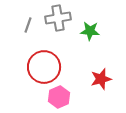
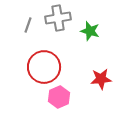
green star: rotated 12 degrees clockwise
red star: rotated 10 degrees clockwise
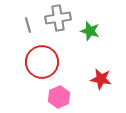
gray line: rotated 35 degrees counterclockwise
red circle: moved 2 px left, 5 px up
red star: rotated 15 degrees clockwise
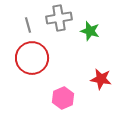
gray cross: moved 1 px right
red circle: moved 10 px left, 4 px up
pink hexagon: moved 4 px right, 1 px down
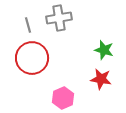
green star: moved 14 px right, 19 px down
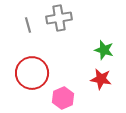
red circle: moved 15 px down
